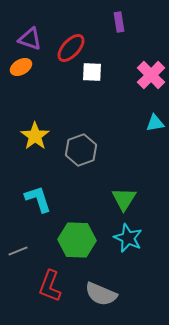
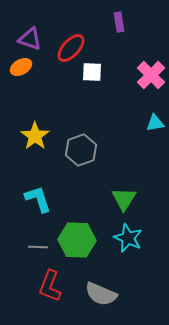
gray line: moved 20 px right, 4 px up; rotated 24 degrees clockwise
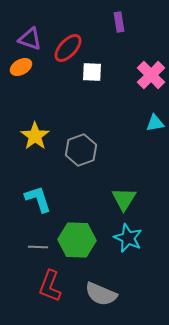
red ellipse: moved 3 px left
